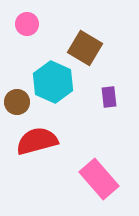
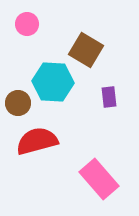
brown square: moved 1 px right, 2 px down
cyan hexagon: rotated 21 degrees counterclockwise
brown circle: moved 1 px right, 1 px down
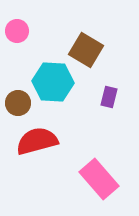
pink circle: moved 10 px left, 7 px down
purple rectangle: rotated 20 degrees clockwise
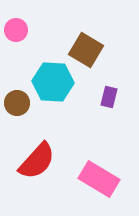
pink circle: moved 1 px left, 1 px up
brown circle: moved 1 px left
red semicircle: moved 20 px down; rotated 147 degrees clockwise
pink rectangle: rotated 18 degrees counterclockwise
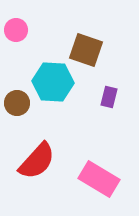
brown square: rotated 12 degrees counterclockwise
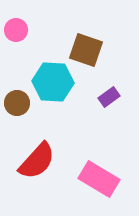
purple rectangle: rotated 40 degrees clockwise
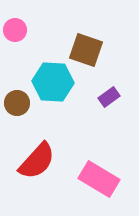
pink circle: moved 1 px left
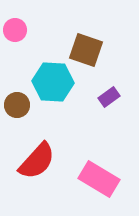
brown circle: moved 2 px down
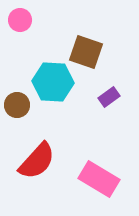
pink circle: moved 5 px right, 10 px up
brown square: moved 2 px down
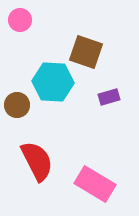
purple rectangle: rotated 20 degrees clockwise
red semicircle: rotated 69 degrees counterclockwise
pink rectangle: moved 4 px left, 5 px down
